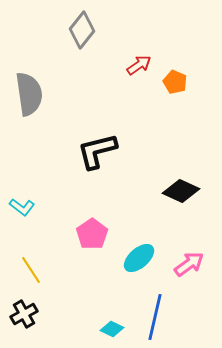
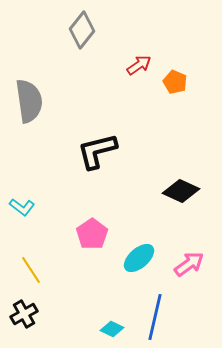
gray semicircle: moved 7 px down
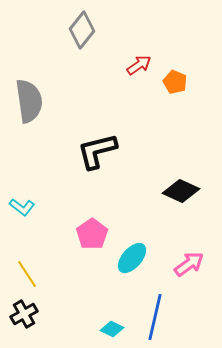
cyan ellipse: moved 7 px left; rotated 8 degrees counterclockwise
yellow line: moved 4 px left, 4 px down
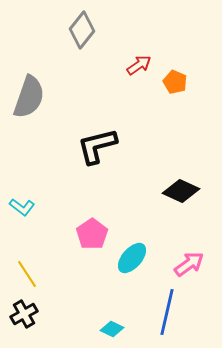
gray semicircle: moved 4 px up; rotated 27 degrees clockwise
black L-shape: moved 5 px up
blue line: moved 12 px right, 5 px up
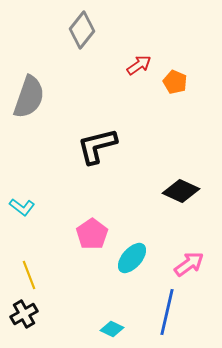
yellow line: moved 2 px right, 1 px down; rotated 12 degrees clockwise
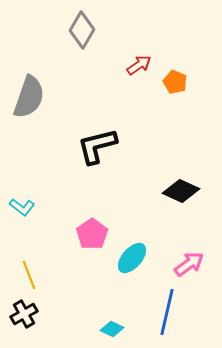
gray diamond: rotated 9 degrees counterclockwise
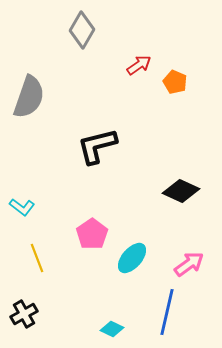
yellow line: moved 8 px right, 17 px up
